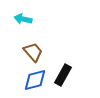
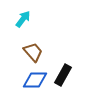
cyan arrow: rotated 114 degrees clockwise
blue diamond: rotated 15 degrees clockwise
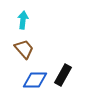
cyan arrow: moved 1 px down; rotated 30 degrees counterclockwise
brown trapezoid: moved 9 px left, 3 px up
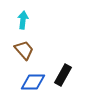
brown trapezoid: moved 1 px down
blue diamond: moved 2 px left, 2 px down
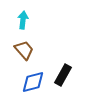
blue diamond: rotated 15 degrees counterclockwise
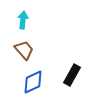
black rectangle: moved 9 px right
blue diamond: rotated 10 degrees counterclockwise
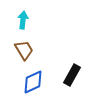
brown trapezoid: rotated 10 degrees clockwise
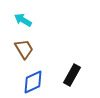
cyan arrow: rotated 66 degrees counterclockwise
brown trapezoid: moved 1 px up
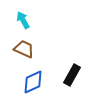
cyan arrow: rotated 30 degrees clockwise
brown trapezoid: rotated 35 degrees counterclockwise
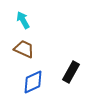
black rectangle: moved 1 px left, 3 px up
